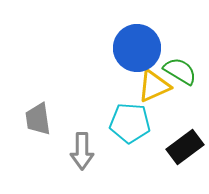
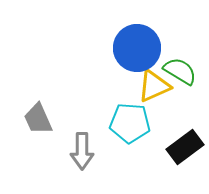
gray trapezoid: rotated 16 degrees counterclockwise
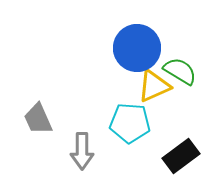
black rectangle: moved 4 px left, 9 px down
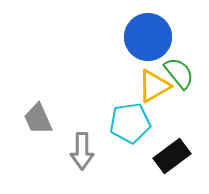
blue circle: moved 11 px right, 11 px up
green semicircle: moved 1 px left, 2 px down; rotated 20 degrees clockwise
yellow triangle: rotated 6 degrees counterclockwise
cyan pentagon: rotated 12 degrees counterclockwise
black rectangle: moved 9 px left
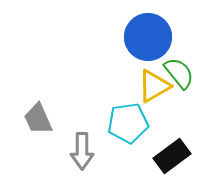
cyan pentagon: moved 2 px left
